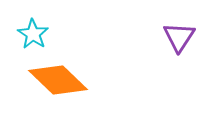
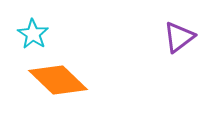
purple triangle: rotated 20 degrees clockwise
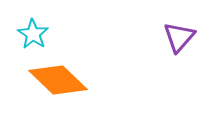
purple triangle: rotated 12 degrees counterclockwise
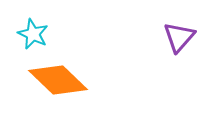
cyan star: rotated 8 degrees counterclockwise
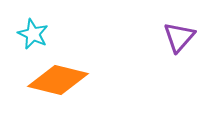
orange diamond: rotated 30 degrees counterclockwise
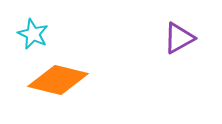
purple triangle: moved 1 px down; rotated 20 degrees clockwise
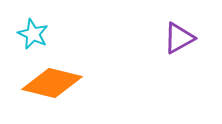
orange diamond: moved 6 px left, 3 px down
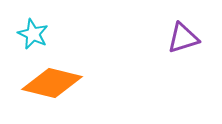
purple triangle: moved 4 px right; rotated 12 degrees clockwise
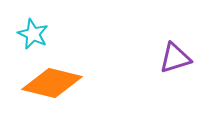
purple triangle: moved 8 px left, 20 px down
